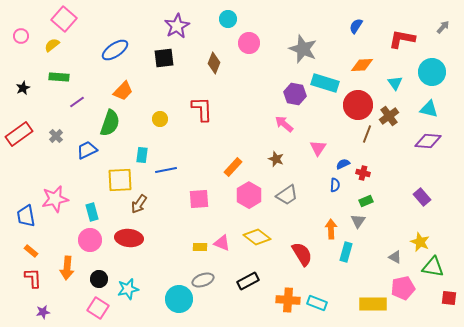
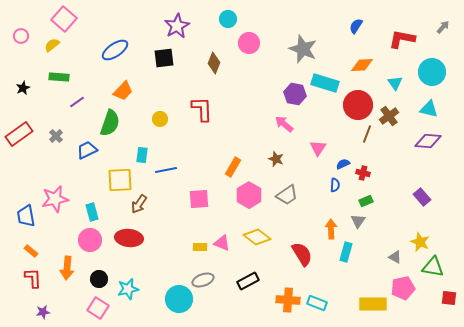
orange rectangle at (233, 167): rotated 12 degrees counterclockwise
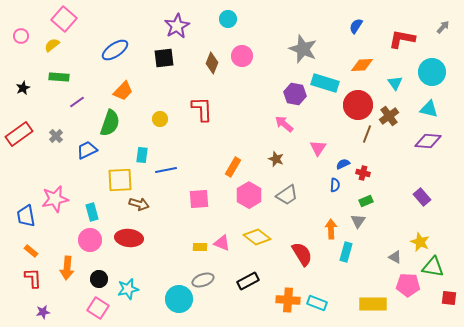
pink circle at (249, 43): moved 7 px left, 13 px down
brown diamond at (214, 63): moved 2 px left
brown arrow at (139, 204): rotated 108 degrees counterclockwise
pink pentagon at (403, 288): moved 5 px right, 3 px up; rotated 15 degrees clockwise
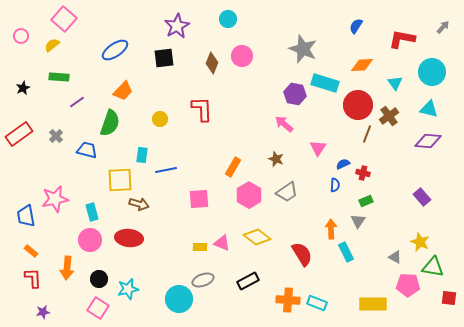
blue trapezoid at (87, 150): rotated 40 degrees clockwise
gray trapezoid at (287, 195): moved 3 px up
cyan rectangle at (346, 252): rotated 42 degrees counterclockwise
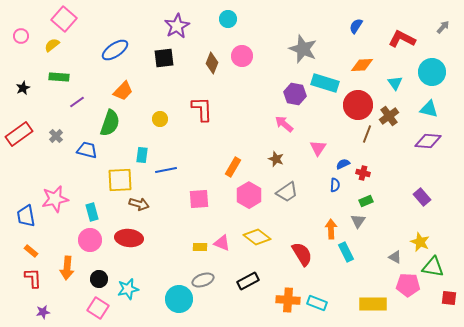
red L-shape at (402, 39): rotated 16 degrees clockwise
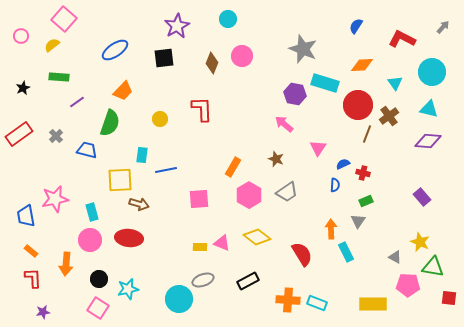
orange arrow at (67, 268): moved 1 px left, 4 px up
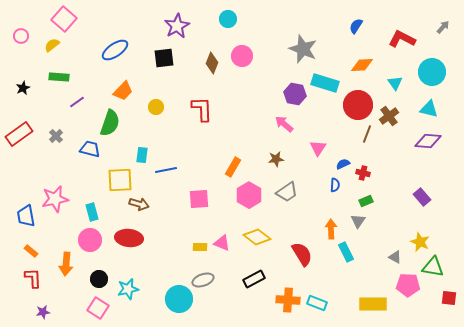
yellow circle at (160, 119): moved 4 px left, 12 px up
blue trapezoid at (87, 150): moved 3 px right, 1 px up
brown star at (276, 159): rotated 28 degrees counterclockwise
black rectangle at (248, 281): moved 6 px right, 2 px up
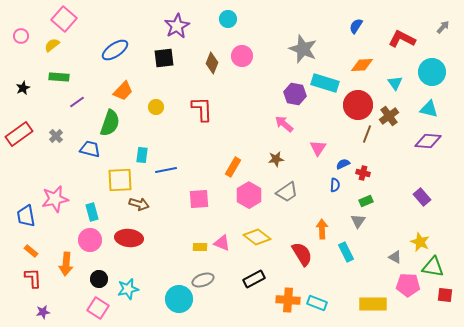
orange arrow at (331, 229): moved 9 px left
red square at (449, 298): moved 4 px left, 3 px up
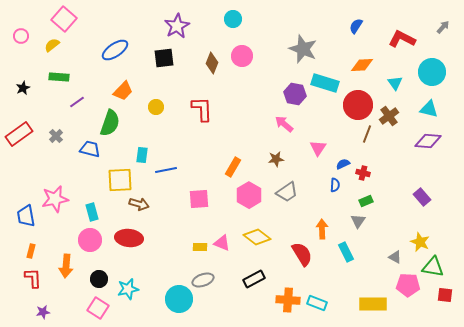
cyan circle at (228, 19): moved 5 px right
orange rectangle at (31, 251): rotated 64 degrees clockwise
orange arrow at (66, 264): moved 2 px down
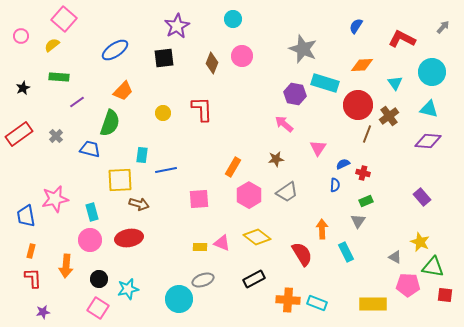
yellow circle at (156, 107): moved 7 px right, 6 px down
red ellipse at (129, 238): rotated 16 degrees counterclockwise
